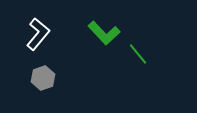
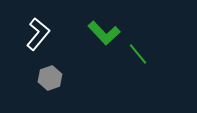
gray hexagon: moved 7 px right
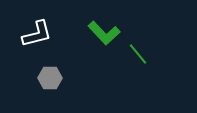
white L-shape: moved 1 px left; rotated 36 degrees clockwise
gray hexagon: rotated 20 degrees clockwise
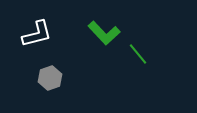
gray hexagon: rotated 20 degrees counterclockwise
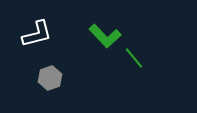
green L-shape: moved 1 px right, 3 px down
green line: moved 4 px left, 4 px down
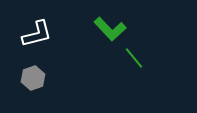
green L-shape: moved 5 px right, 7 px up
gray hexagon: moved 17 px left
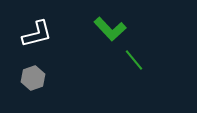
green line: moved 2 px down
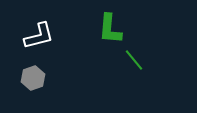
green L-shape: rotated 48 degrees clockwise
white L-shape: moved 2 px right, 2 px down
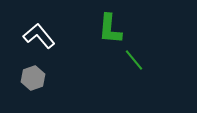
white L-shape: rotated 116 degrees counterclockwise
